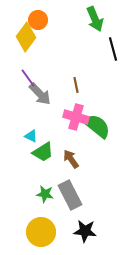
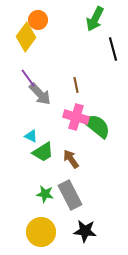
green arrow: rotated 50 degrees clockwise
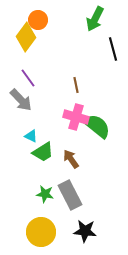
gray arrow: moved 19 px left, 6 px down
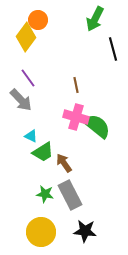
brown arrow: moved 7 px left, 4 px down
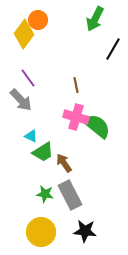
yellow diamond: moved 2 px left, 3 px up
black line: rotated 45 degrees clockwise
